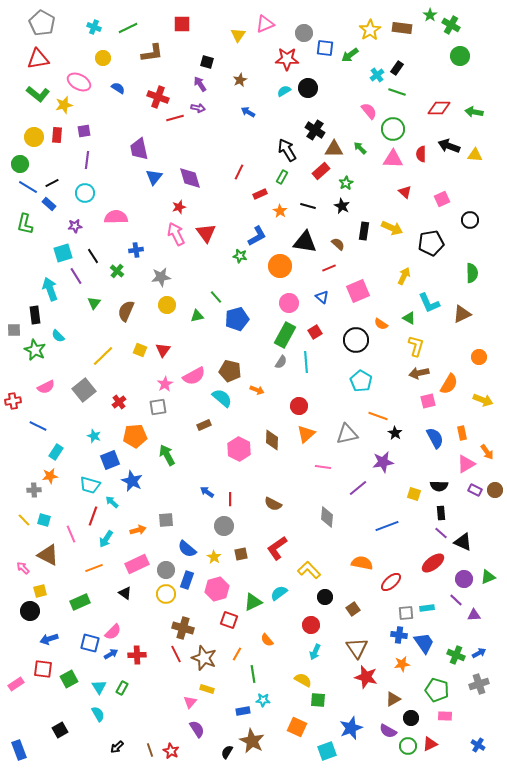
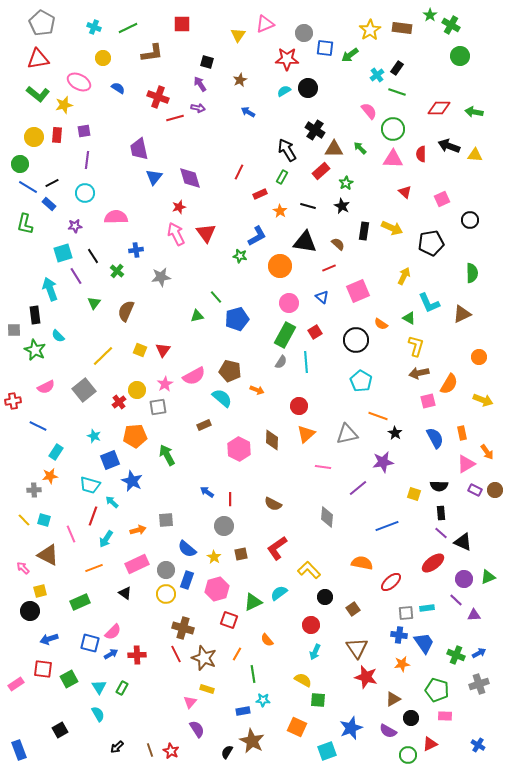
yellow circle at (167, 305): moved 30 px left, 85 px down
green circle at (408, 746): moved 9 px down
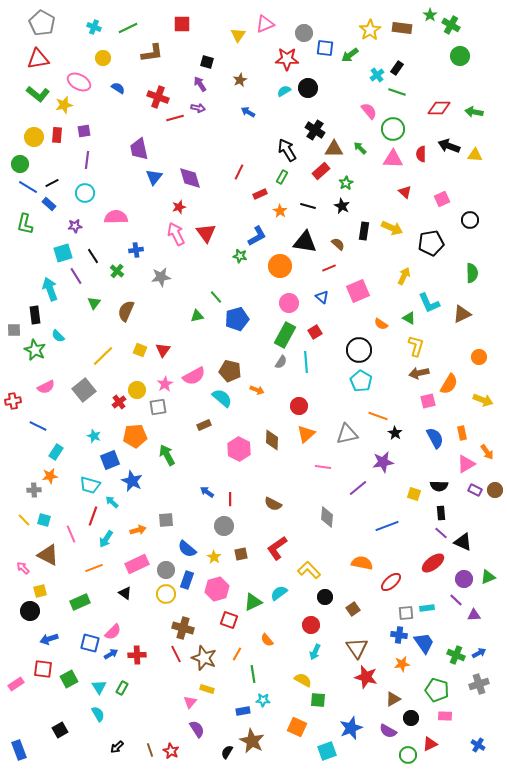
black circle at (356, 340): moved 3 px right, 10 px down
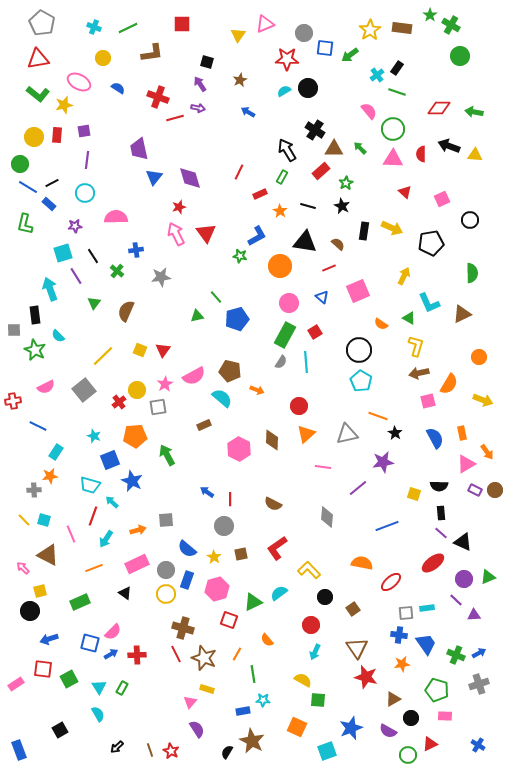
blue trapezoid at (424, 643): moved 2 px right, 1 px down
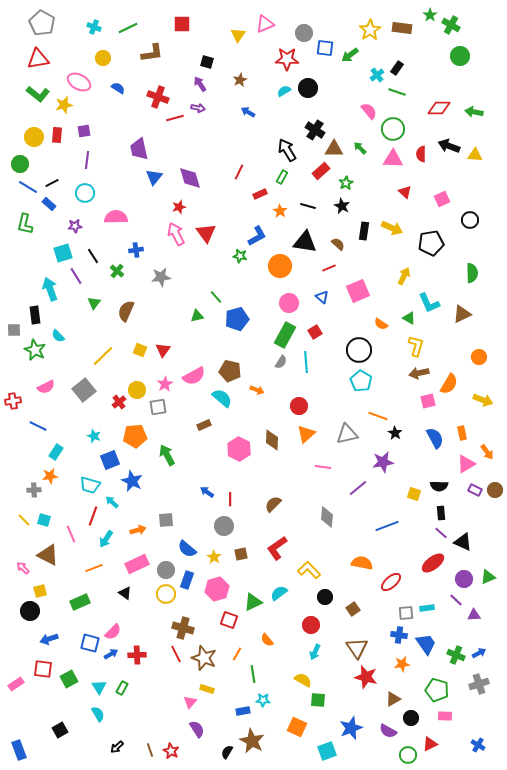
brown semicircle at (273, 504): rotated 108 degrees clockwise
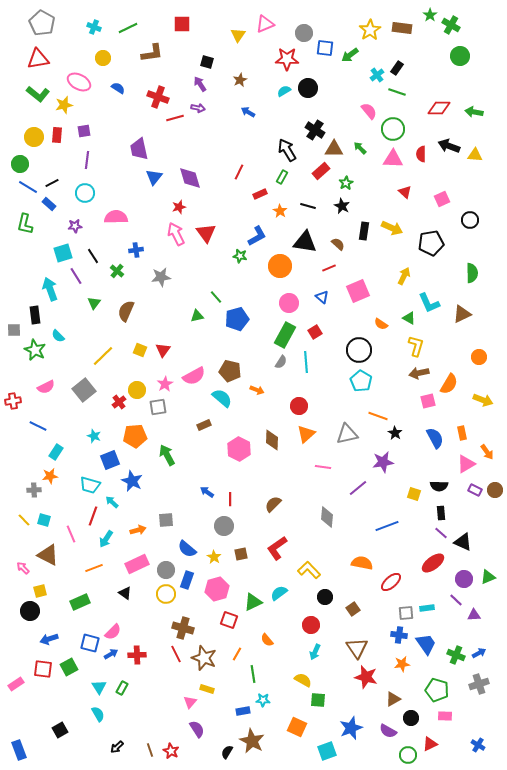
green square at (69, 679): moved 12 px up
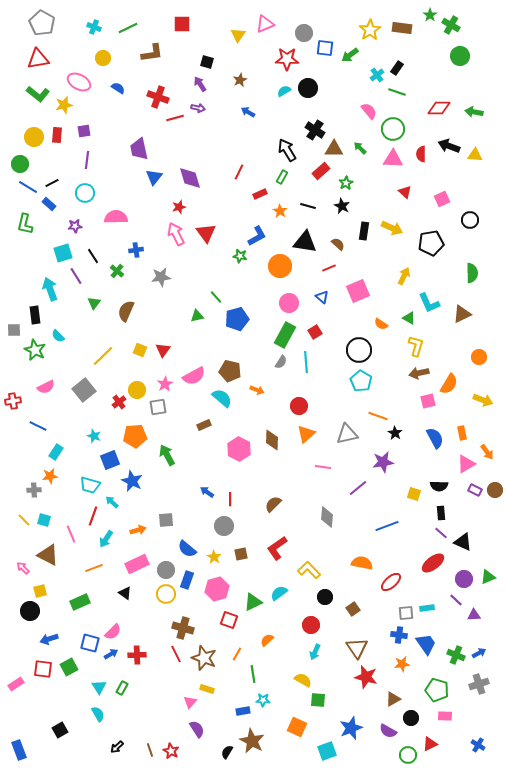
orange semicircle at (267, 640): rotated 88 degrees clockwise
